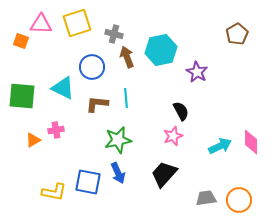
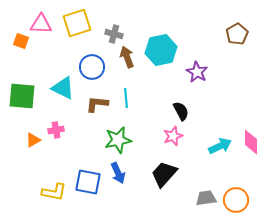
orange circle: moved 3 px left
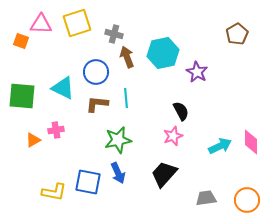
cyan hexagon: moved 2 px right, 3 px down
blue circle: moved 4 px right, 5 px down
orange circle: moved 11 px right
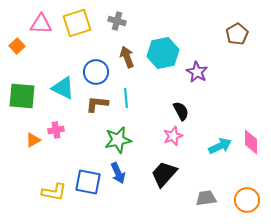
gray cross: moved 3 px right, 13 px up
orange square: moved 4 px left, 5 px down; rotated 28 degrees clockwise
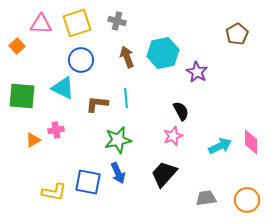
blue circle: moved 15 px left, 12 px up
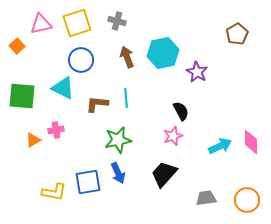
pink triangle: rotated 15 degrees counterclockwise
blue square: rotated 20 degrees counterclockwise
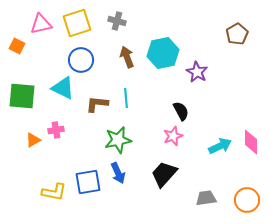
orange square: rotated 21 degrees counterclockwise
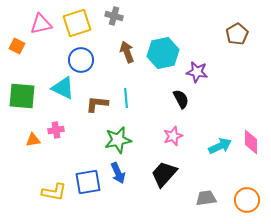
gray cross: moved 3 px left, 5 px up
brown arrow: moved 5 px up
purple star: rotated 20 degrees counterclockwise
black semicircle: moved 12 px up
orange triangle: rotated 21 degrees clockwise
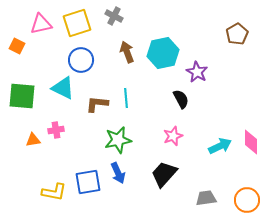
gray cross: rotated 12 degrees clockwise
purple star: rotated 20 degrees clockwise
